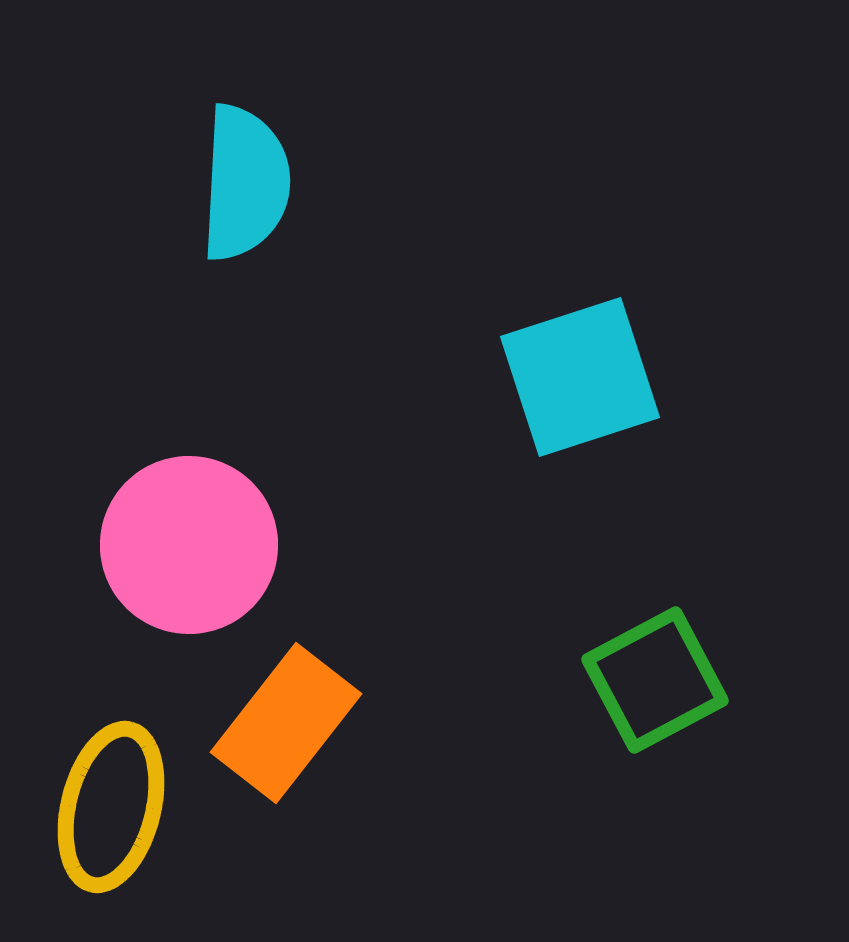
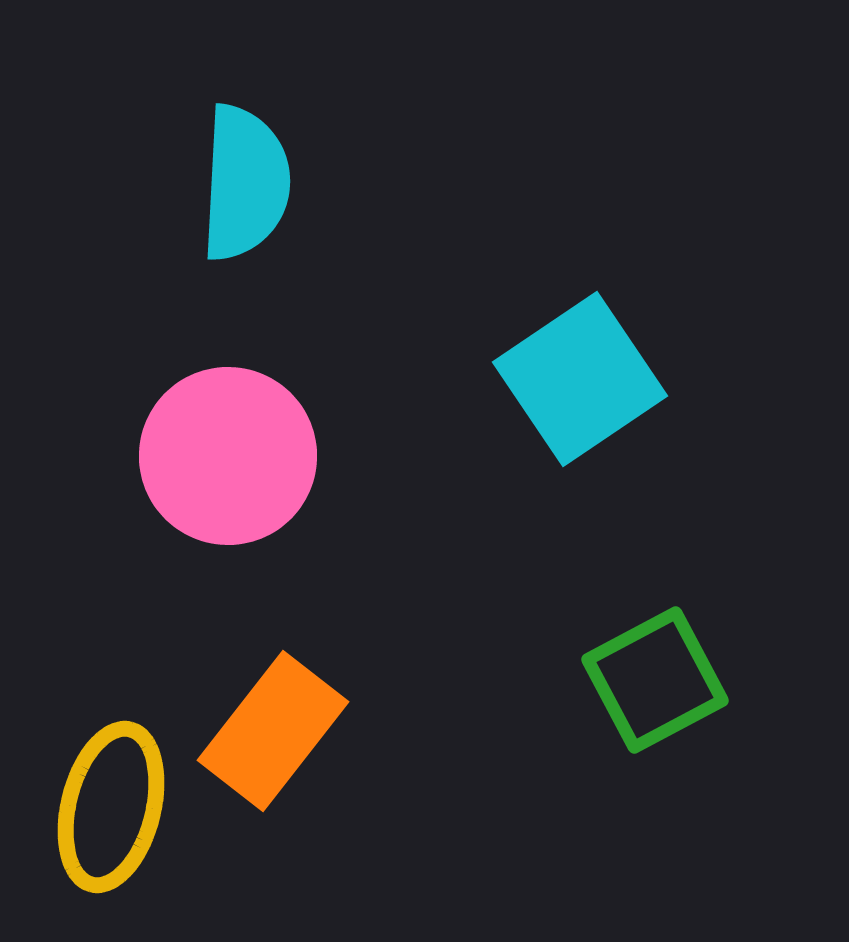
cyan square: moved 2 px down; rotated 16 degrees counterclockwise
pink circle: moved 39 px right, 89 px up
orange rectangle: moved 13 px left, 8 px down
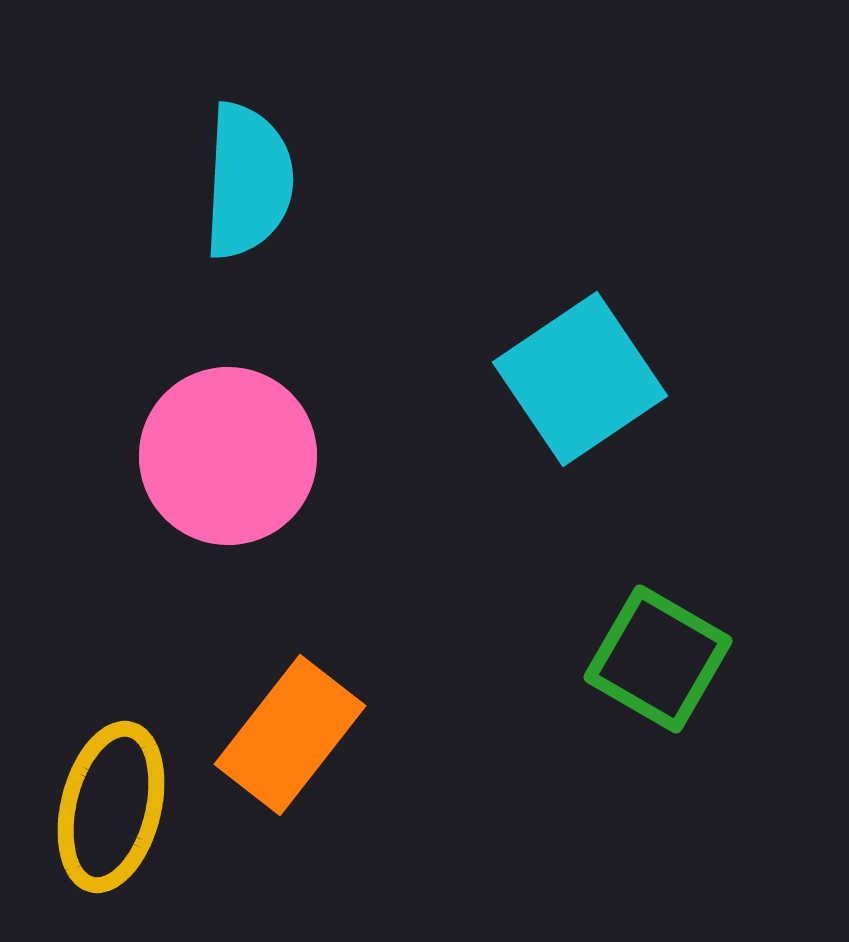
cyan semicircle: moved 3 px right, 2 px up
green square: moved 3 px right, 21 px up; rotated 32 degrees counterclockwise
orange rectangle: moved 17 px right, 4 px down
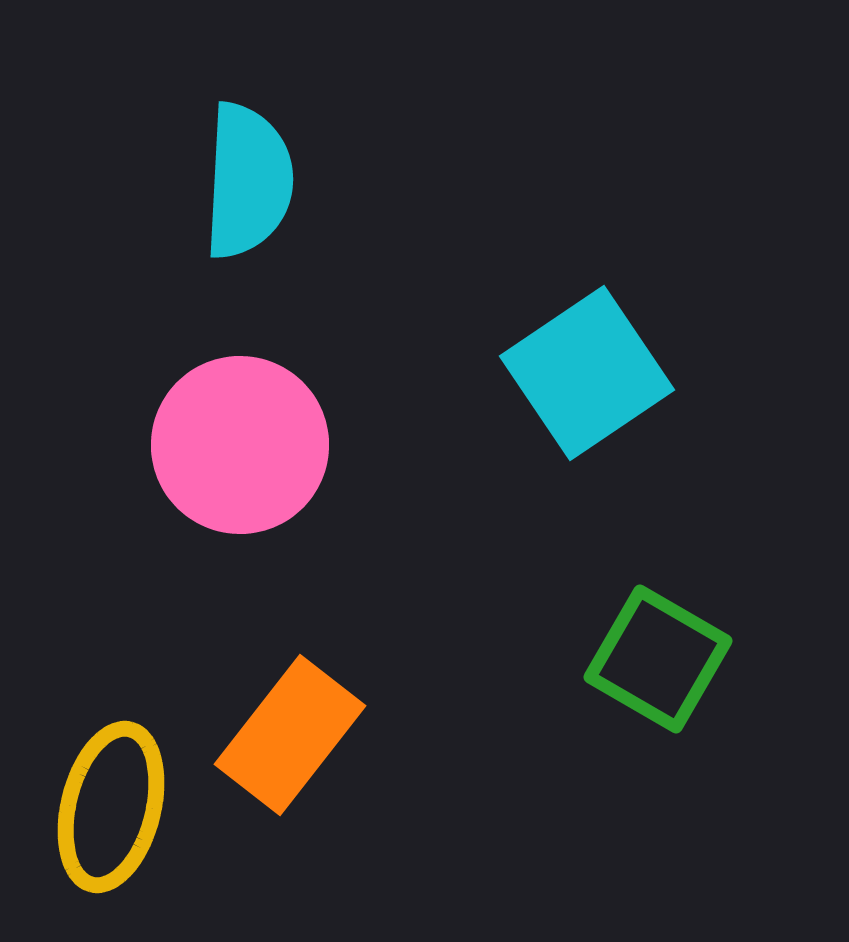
cyan square: moved 7 px right, 6 px up
pink circle: moved 12 px right, 11 px up
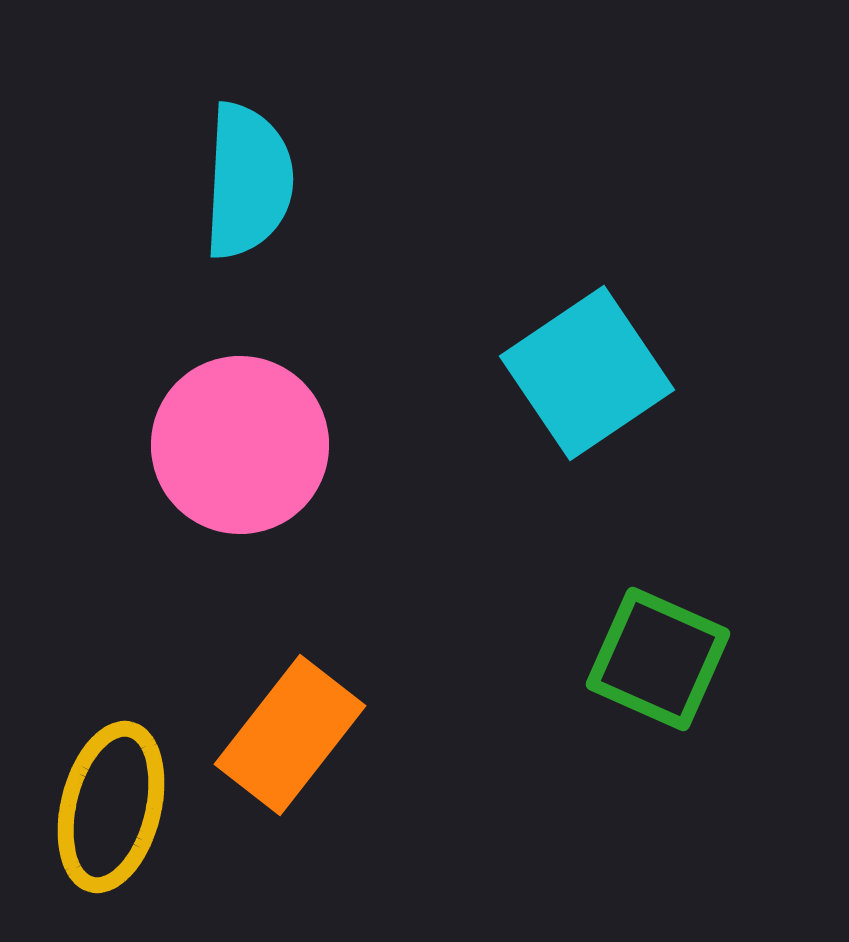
green square: rotated 6 degrees counterclockwise
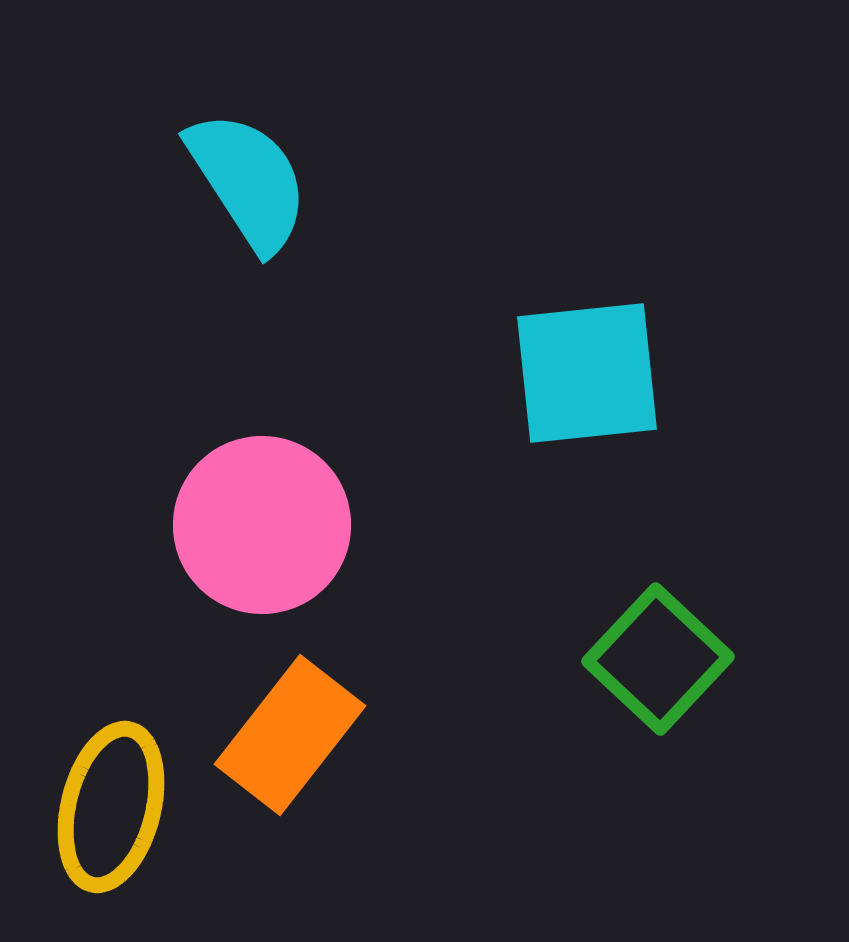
cyan semicircle: rotated 36 degrees counterclockwise
cyan square: rotated 28 degrees clockwise
pink circle: moved 22 px right, 80 px down
green square: rotated 19 degrees clockwise
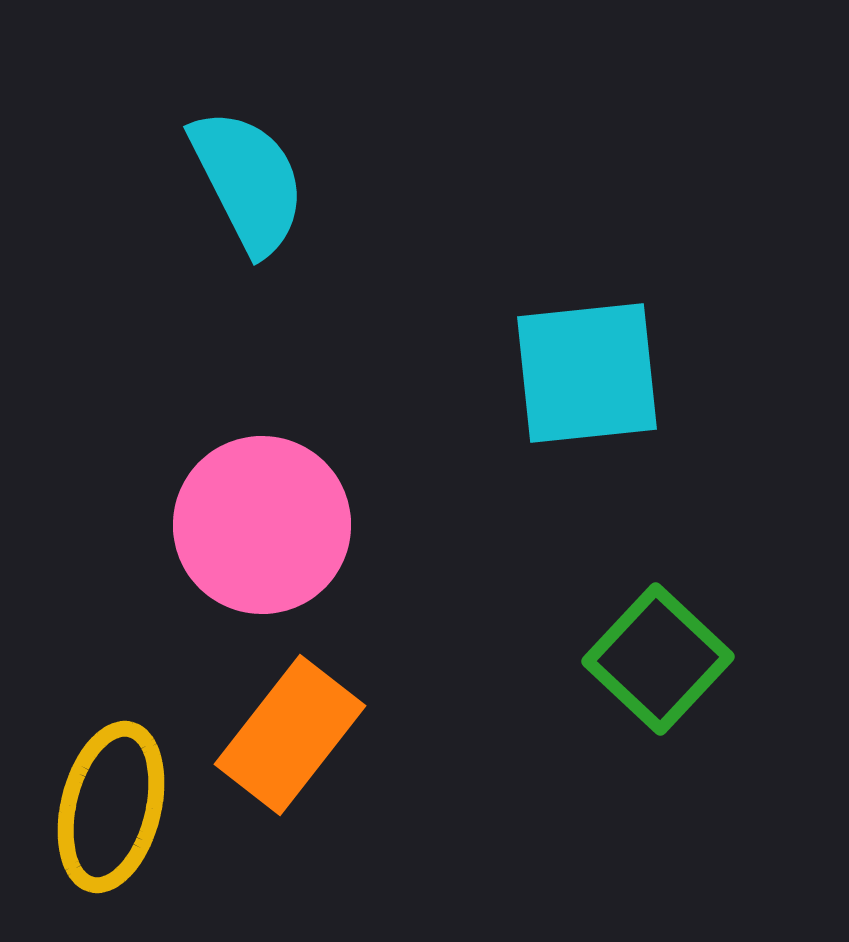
cyan semicircle: rotated 6 degrees clockwise
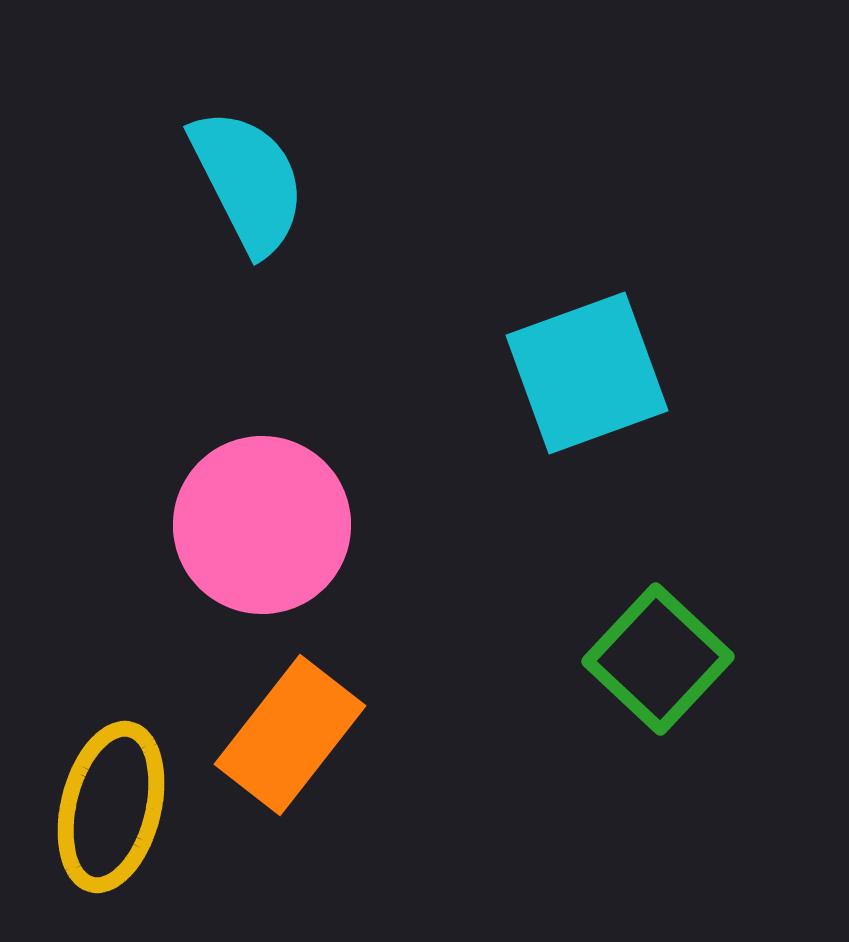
cyan square: rotated 14 degrees counterclockwise
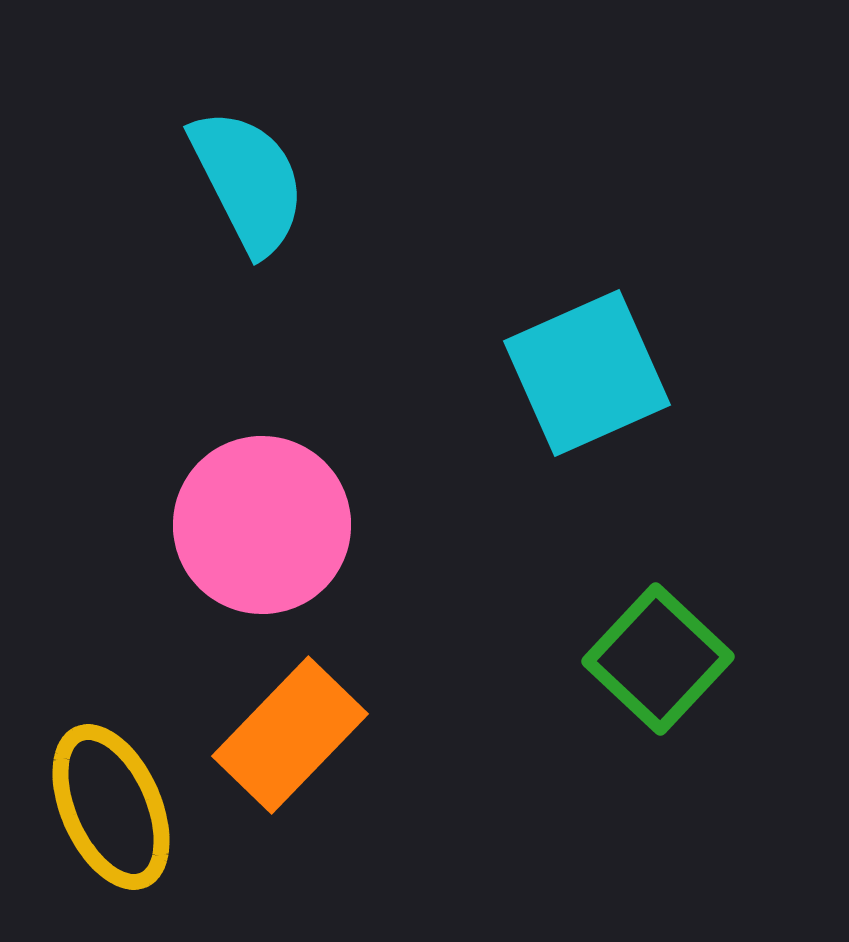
cyan square: rotated 4 degrees counterclockwise
orange rectangle: rotated 6 degrees clockwise
yellow ellipse: rotated 38 degrees counterclockwise
